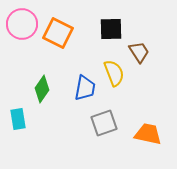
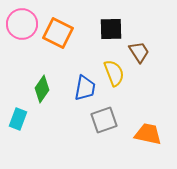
cyan rectangle: rotated 30 degrees clockwise
gray square: moved 3 px up
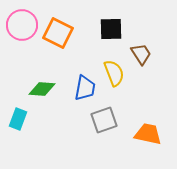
pink circle: moved 1 px down
brown trapezoid: moved 2 px right, 2 px down
green diamond: rotated 60 degrees clockwise
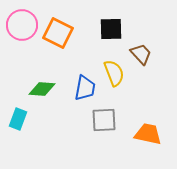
brown trapezoid: rotated 10 degrees counterclockwise
gray square: rotated 16 degrees clockwise
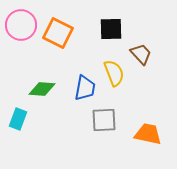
pink circle: moved 1 px left
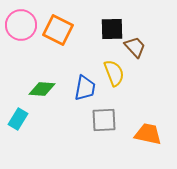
black square: moved 1 px right
orange square: moved 3 px up
brown trapezoid: moved 6 px left, 7 px up
cyan rectangle: rotated 10 degrees clockwise
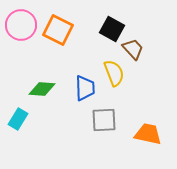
black square: rotated 30 degrees clockwise
brown trapezoid: moved 2 px left, 2 px down
blue trapezoid: rotated 12 degrees counterclockwise
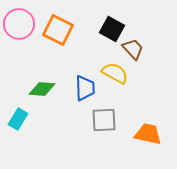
pink circle: moved 2 px left, 1 px up
yellow semicircle: moved 1 px right; rotated 40 degrees counterclockwise
